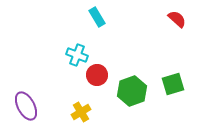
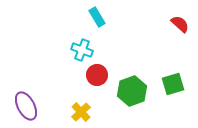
red semicircle: moved 3 px right, 5 px down
cyan cross: moved 5 px right, 5 px up
yellow cross: rotated 12 degrees counterclockwise
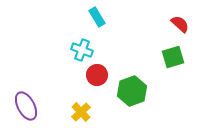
green square: moved 27 px up
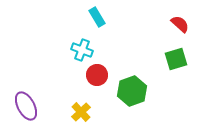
green square: moved 3 px right, 2 px down
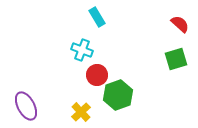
green hexagon: moved 14 px left, 4 px down
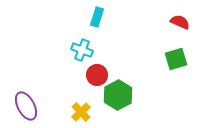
cyan rectangle: rotated 48 degrees clockwise
red semicircle: moved 2 px up; rotated 18 degrees counterclockwise
green hexagon: rotated 8 degrees counterclockwise
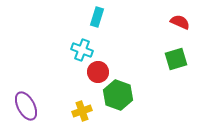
red circle: moved 1 px right, 3 px up
green hexagon: rotated 12 degrees counterclockwise
yellow cross: moved 1 px right, 1 px up; rotated 24 degrees clockwise
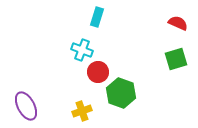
red semicircle: moved 2 px left, 1 px down
green hexagon: moved 3 px right, 2 px up
